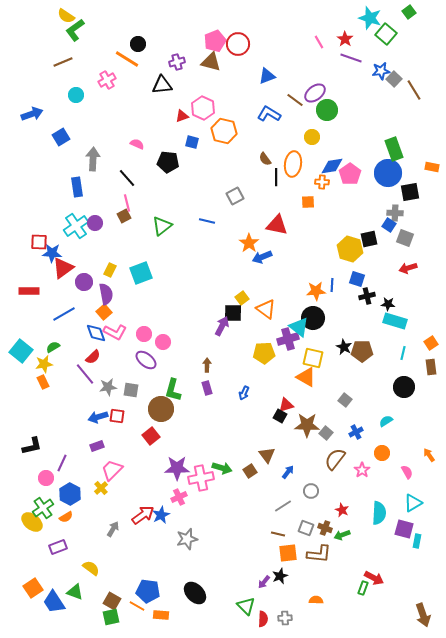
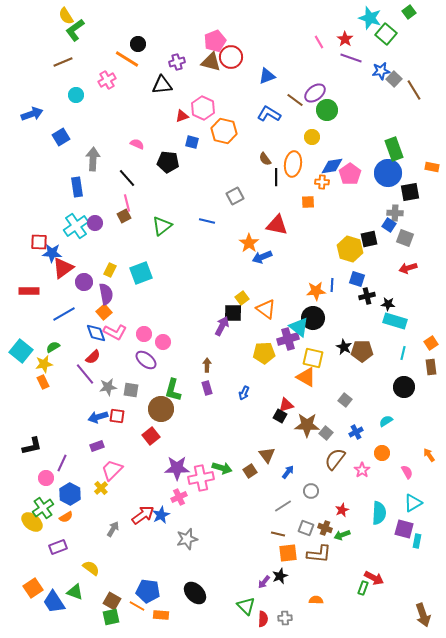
yellow semicircle at (66, 16): rotated 24 degrees clockwise
red circle at (238, 44): moved 7 px left, 13 px down
red star at (342, 510): rotated 24 degrees clockwise
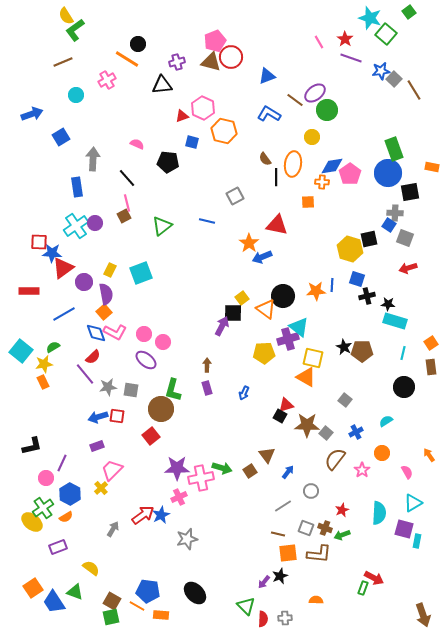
black circle at (313, 318): moved 30 px left, 22 px up
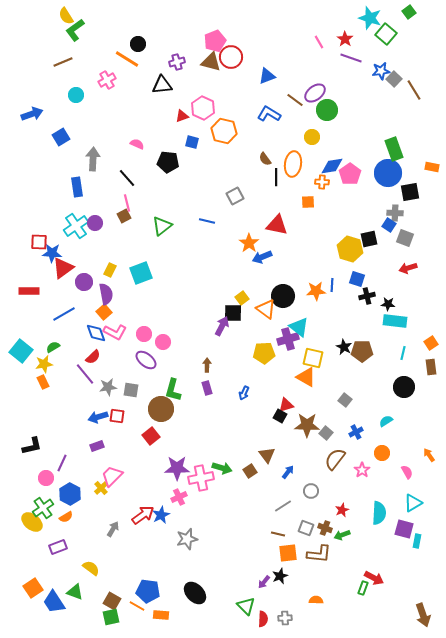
cyan rectangle at (395, 321): rotated 10 degrees counterclockwise
pink trapezoid at (112, 470): moved 6 px down
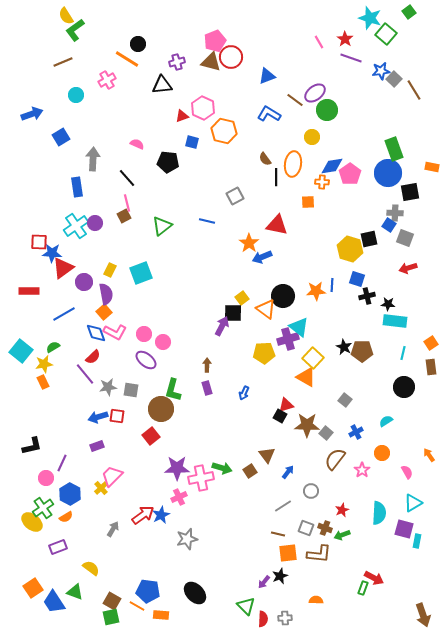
yellow square at (313, 358): rotated 30 degrees clockwise
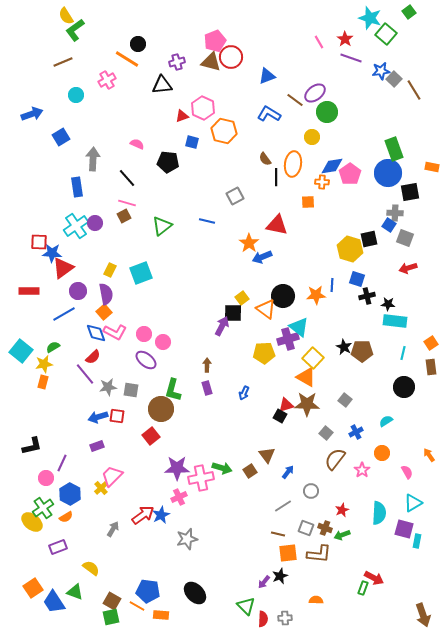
green circle at (327, 110): moved 2 px down
pink line at (127, 203): rotated 60 degrees counterclockwise
purple circle at (84, 282): moved 6 px left, 9 px down
orange star at (316, 291): moved 4 px down
orange rectangle at (43, 382): rotated 40 degrees clockwise
brown star at (307, 425): moved 21 px up
